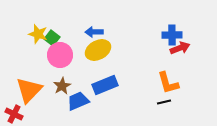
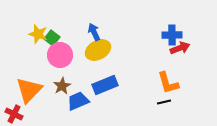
blue arrow: rotated 66 degrees clockwise
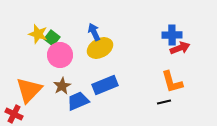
yellow ellipse: moved 2 px right, 2 px up
orange L-shape: moved 4 px right, 1 px up
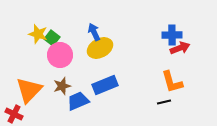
brown star: rotated 12 degrees clockwise
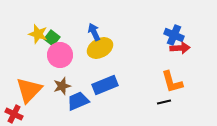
blue cross: moved 2 px right; rotated 24 degrees clockwise
red arrow: rotated 18 degrees clockwise
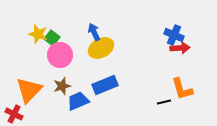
yellow ellipse: moved 1 px right
orange L-shape: moved 10 px right, 7 px down
